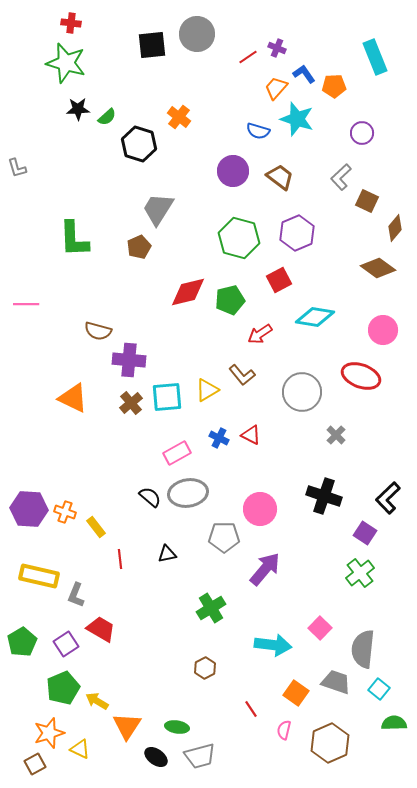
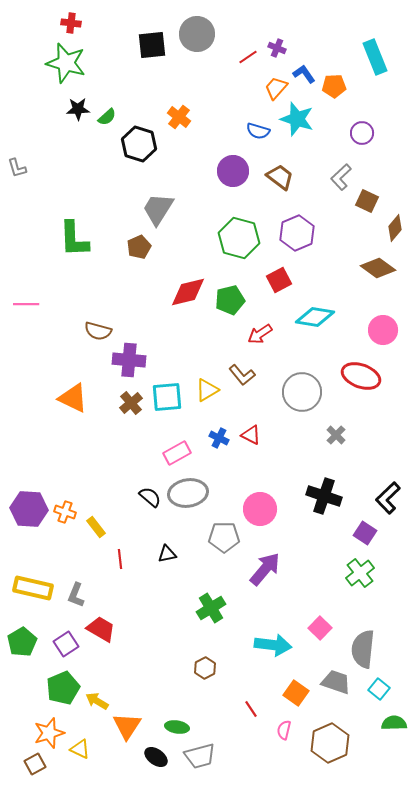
yellow rectangle at (39, 576): moved 6 px left, 12 px down
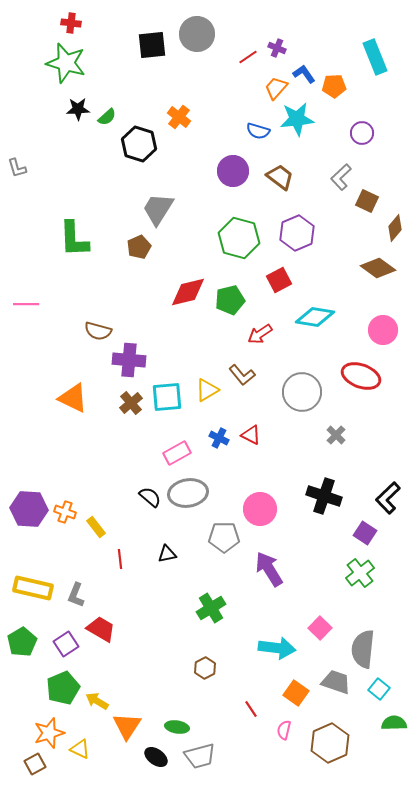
cyan star at (297, 119): rotated 24 degrees counterclockwise
purple arrow at (265, 569): moved 4 px right; rotated 72 degrees counterclockwise
cyan arrow at (273, 645): moved 4 px right, 3 px down
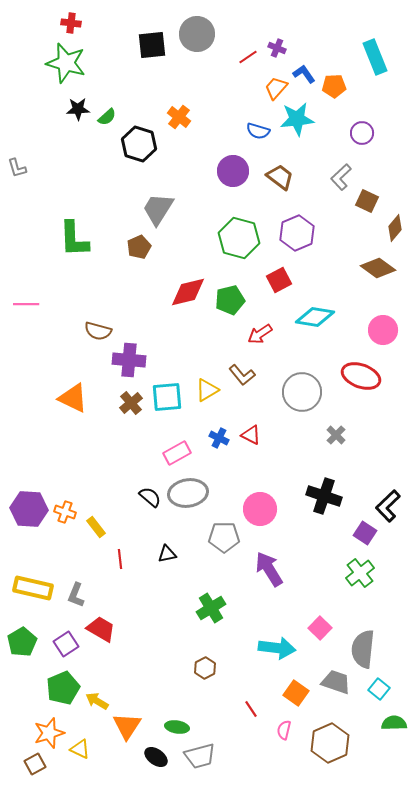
black L-shape at (388, 498): moved 8 px down
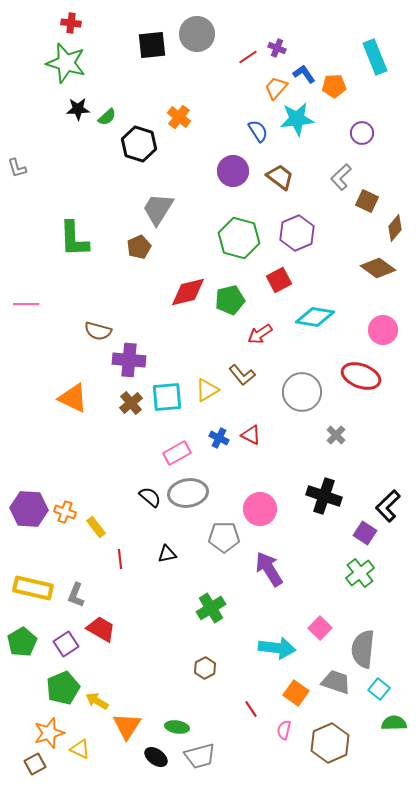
blue semicircle at (258, 131): rotated 140 degrees counterclockwise
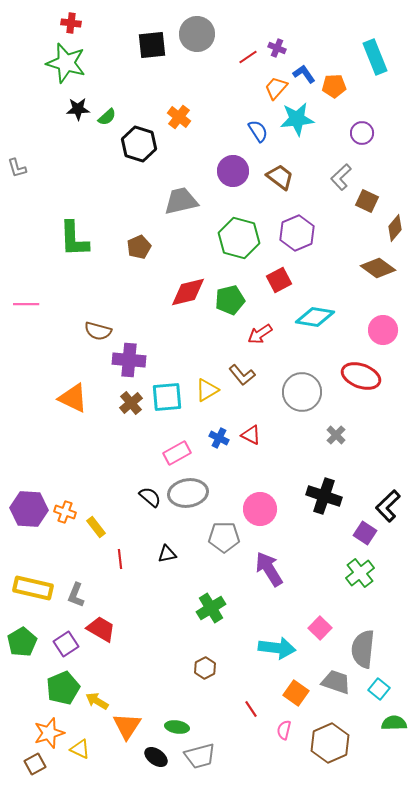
gray trapezoid at (158, 209): moved 23 px right, 8 px up; rotated 45 degrees clockwise
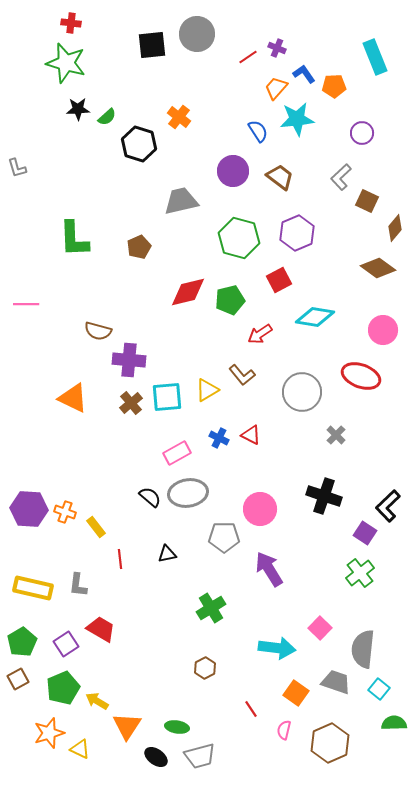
gray L-shape at (76, 595): moved 2 px right, 10 px up; rotated 15 degrees counterclockwise
brown square at (35, 764): moved 17 px left, 85 px up
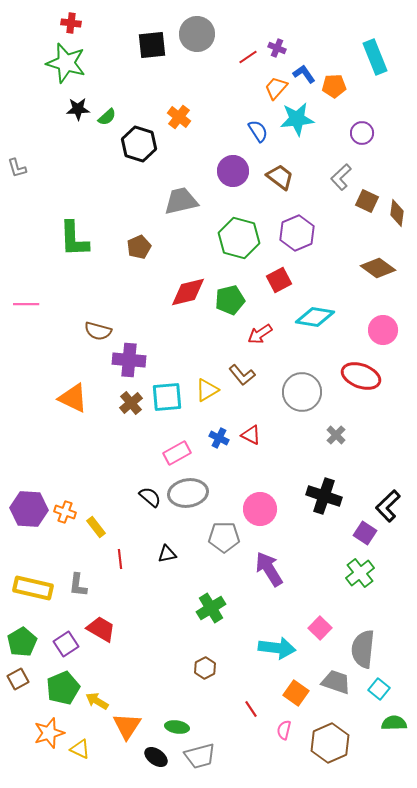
brown diamond at (395, 228): moved 2 px right, 15 px up; rotated 32 degrees counterclockwise
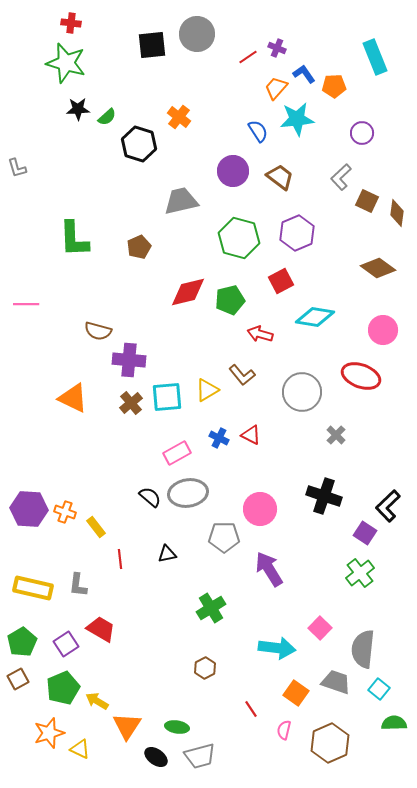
red square at (279, 280): moved 2 px right, 1 px down
red arrow at (260, 334): rotated 50 degrees clockwise
